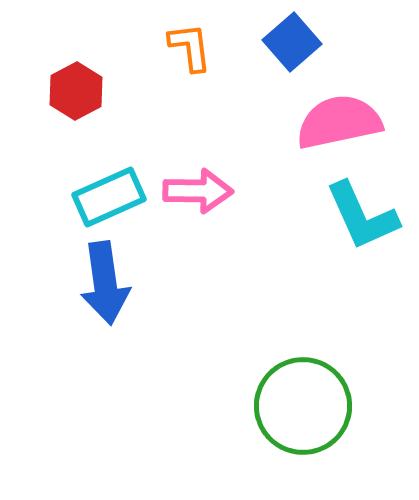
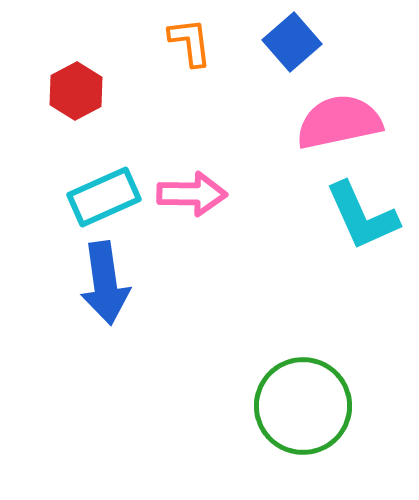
orange L-shape: moved 5 px up
pink arrow: moved 6 px left, 3 px down
cyan rectangle: moved 5 px left
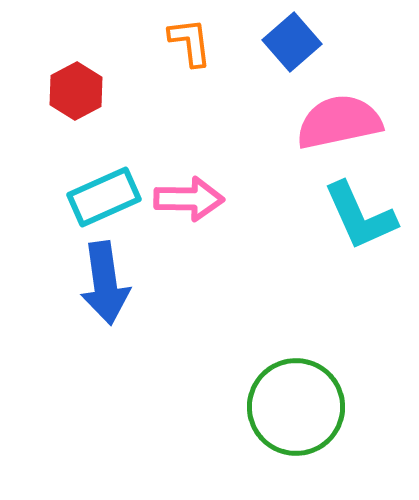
pink arrow: moved 3 px left, 5 px down
cyan L-shape: moved 2 px left
green circle: moved 7 px left, 1 px down
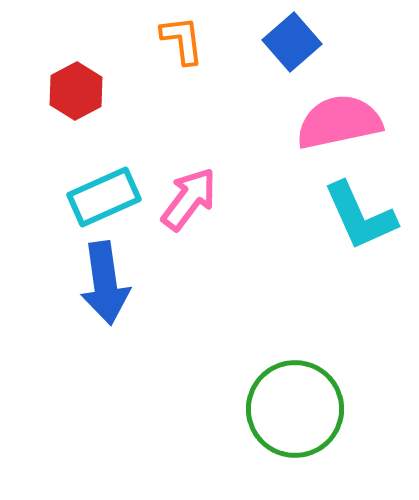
orange L-shape: moved 8 px left, 2 px up
pink arrow: rotated 54 degrees counterclockwise
green circle: moved 1 px left, 2 px down
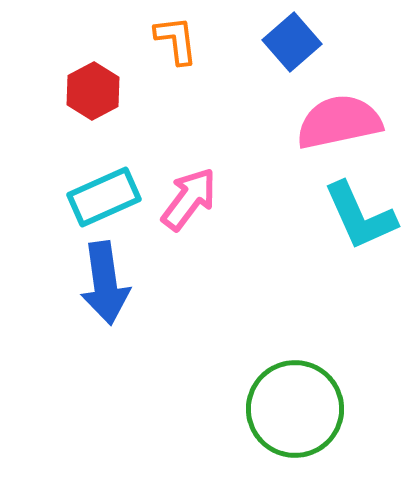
orange L-shape: moved 6 px left
red hexagon: moved 17 px right
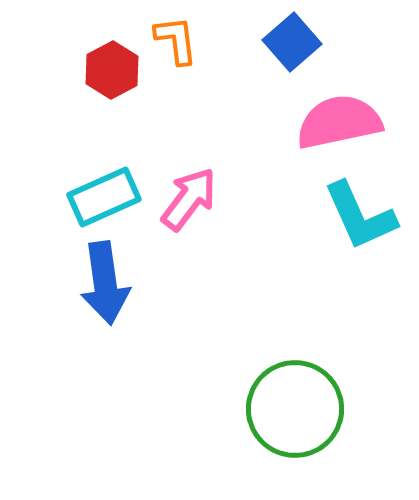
red hexagon: moved 19 px right, 21 px up
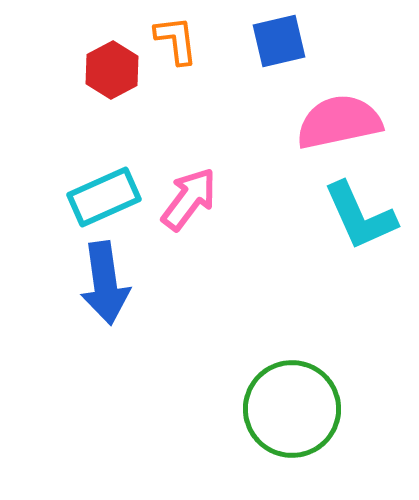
blue square: moved 13 px left, 1 px up; rotated 28 degrees clockwise
green circle: moved 3 px left
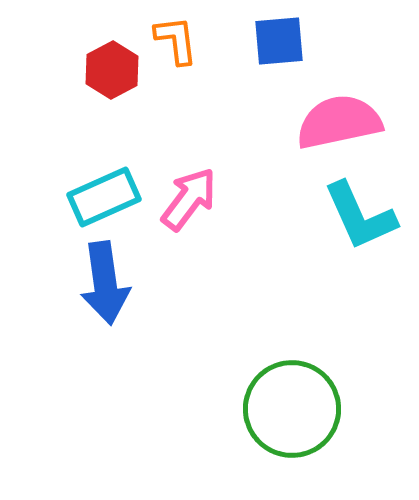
blue square: rotated 8 degrees clockwise
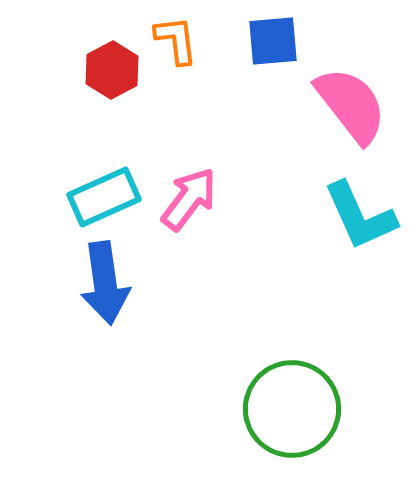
blue square: moved 6 px left
pink semicircle: moved 12 px right, 17 px up; rotated 64 degrees clockwise
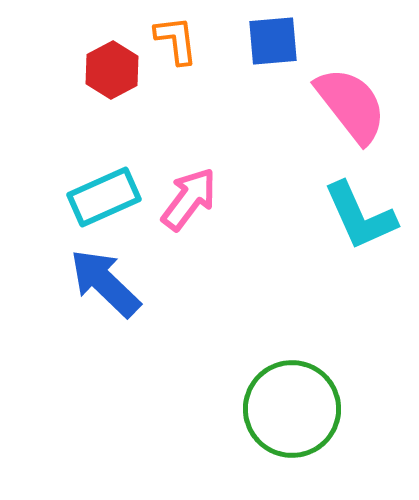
blue arrow: rotated 142 degrees clockwise
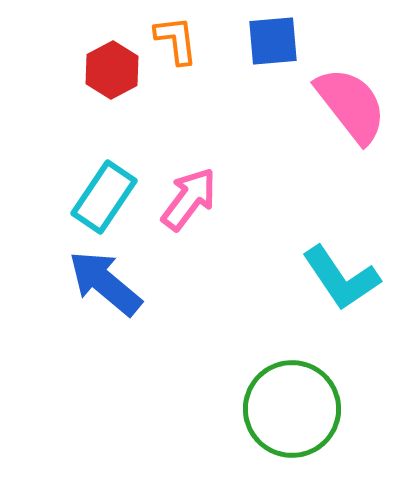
cyan rectangle: rotated 32 degrees counterclockwise
cyan L-shape: moved 19 px left, 62 px down; rotated 10 degrees counterclockwise
blue arrow: rotated 4 degrees counterclockwise
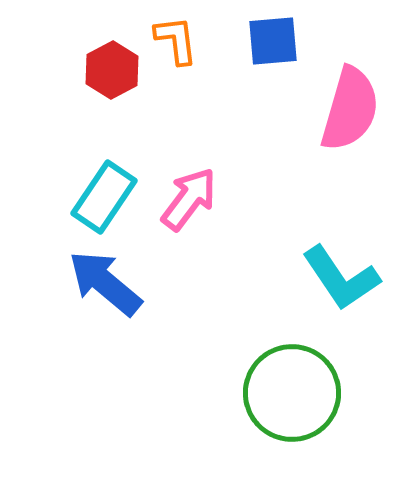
pink semicircle: moved 1 px left, 4 px down; rotated 54 degrees clockwise
green circle: moved 16 px up
